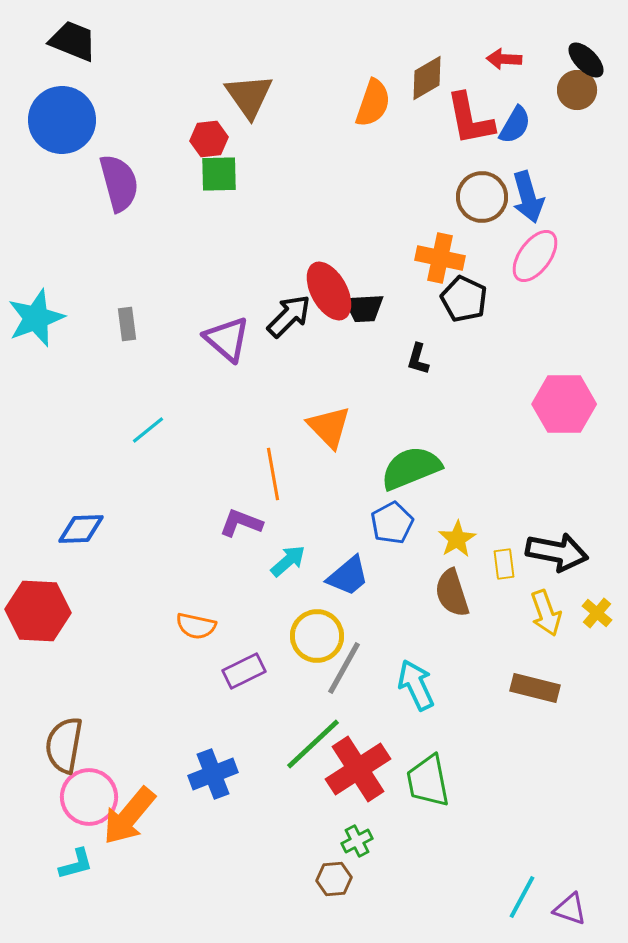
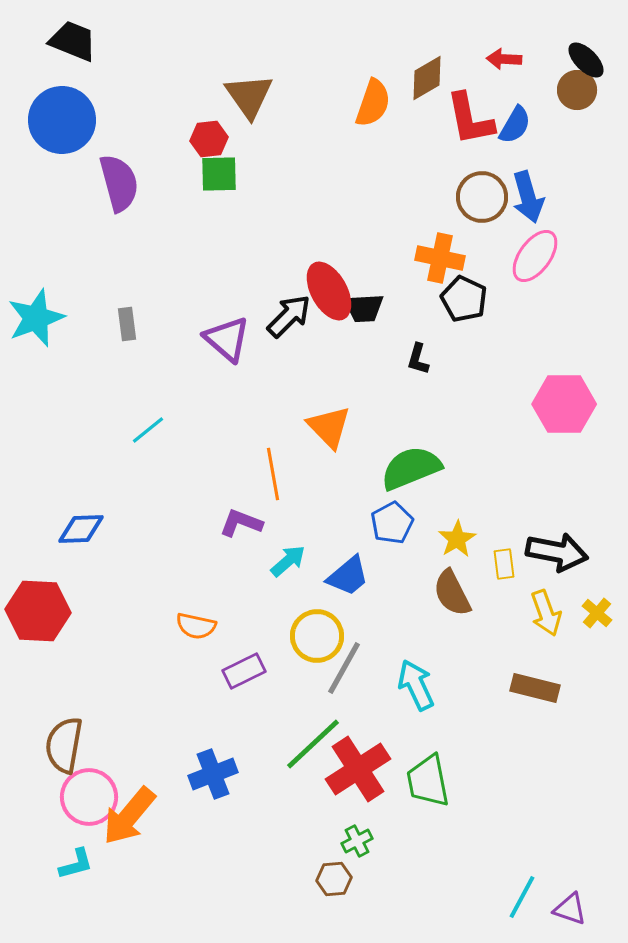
brown semicircle at (452, 593): rotated 9 degrees counterclockwise
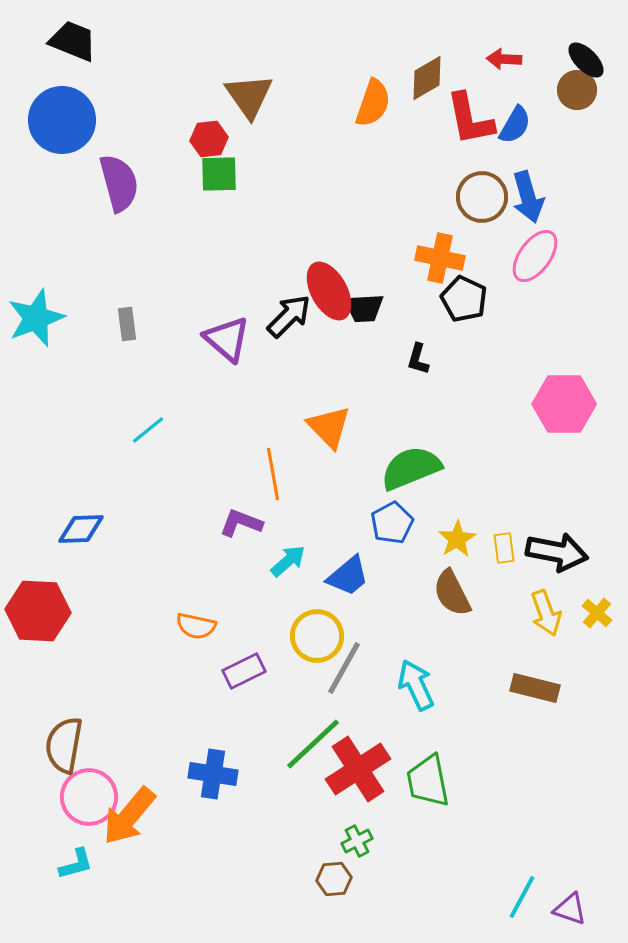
yellow rectangle at (504, 564): moved 16 px up
blue cross at (213, 774): rotated 30 degrees clockwise
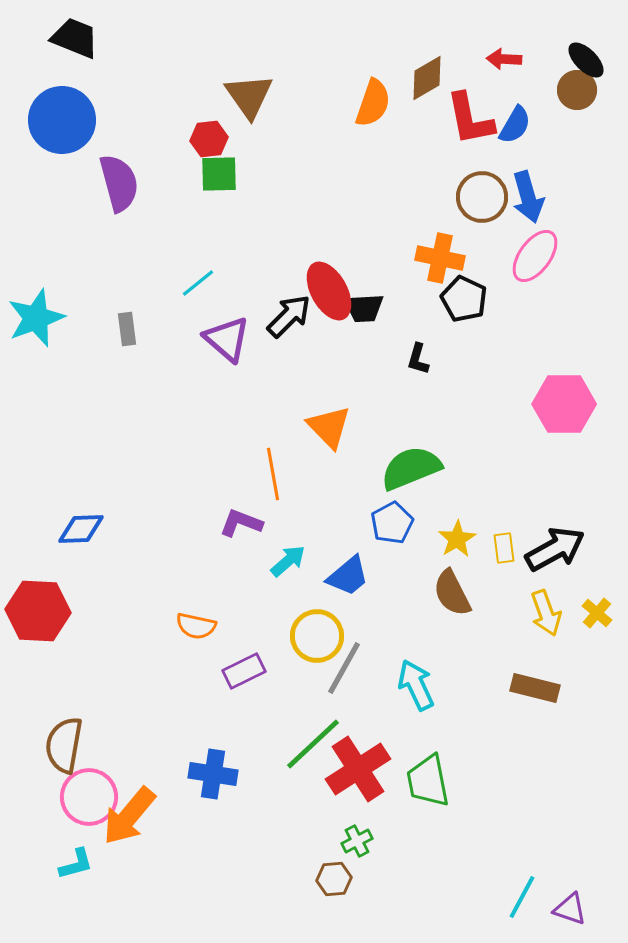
black trapezoid at (73, 41): moved 2 px right, 3 px up
gray rectangle at (127, 324): moved 5 px down
cyan line at (148, 430): moved 50 px right, 147 px up
black arrow at (557, 552): moved 2 px left, 3 px up; rotated 40 degrees counterclockwise
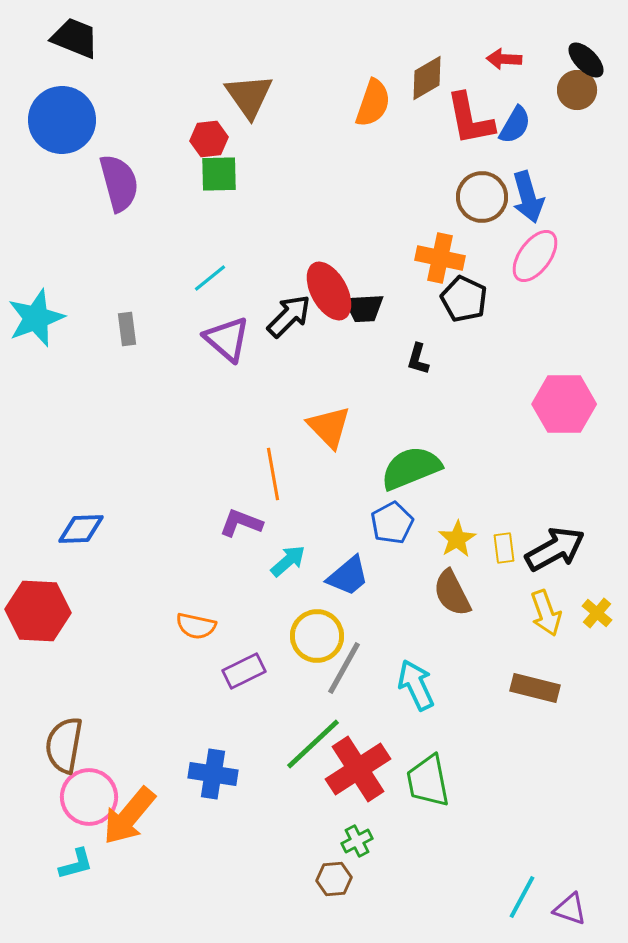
cyan line at (198, 283): moved 12 px right, 5 px up
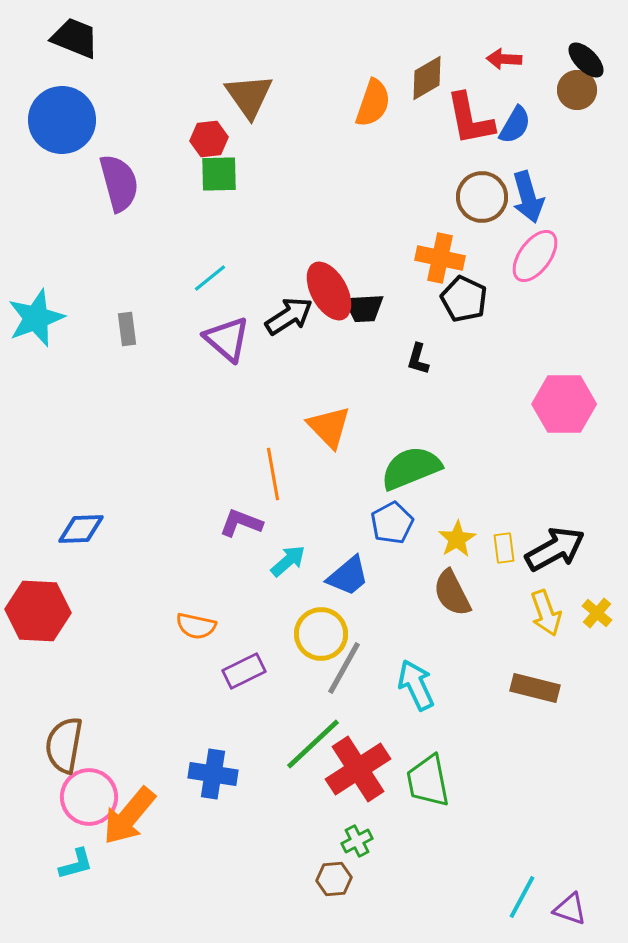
black arrow at (289, 316): rotated 12 degrees clockwise
yellow circle at (317, 636): moved 4 px right, 2 px up
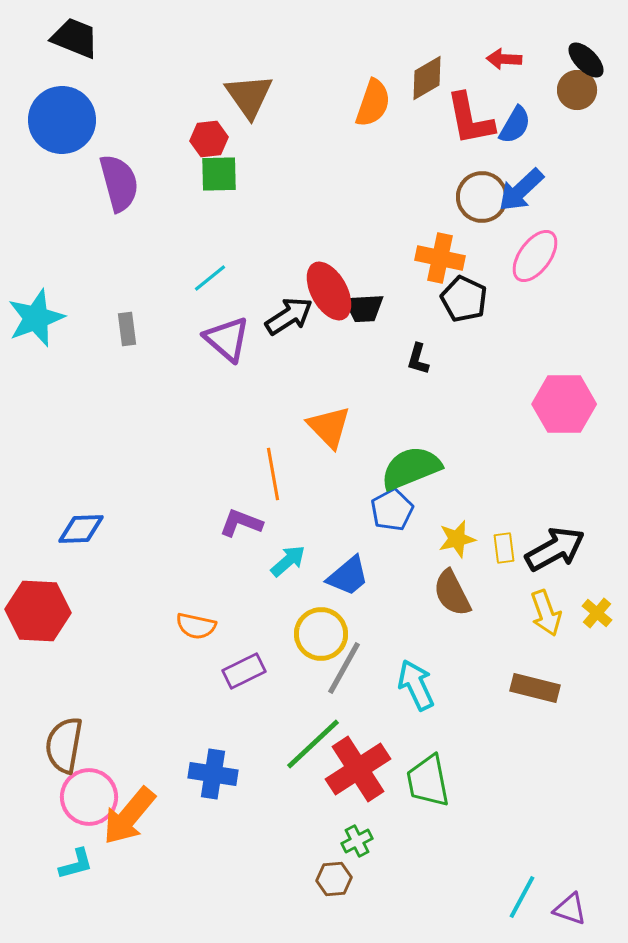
blue arrow at (528, 197): moved 7 px left, 7 px up; rotated 63 degrees clockwise
blue pentagon at (392, 523): moved 13 px up
yellow star at (457, 539): rotated 18 degrees clockwise
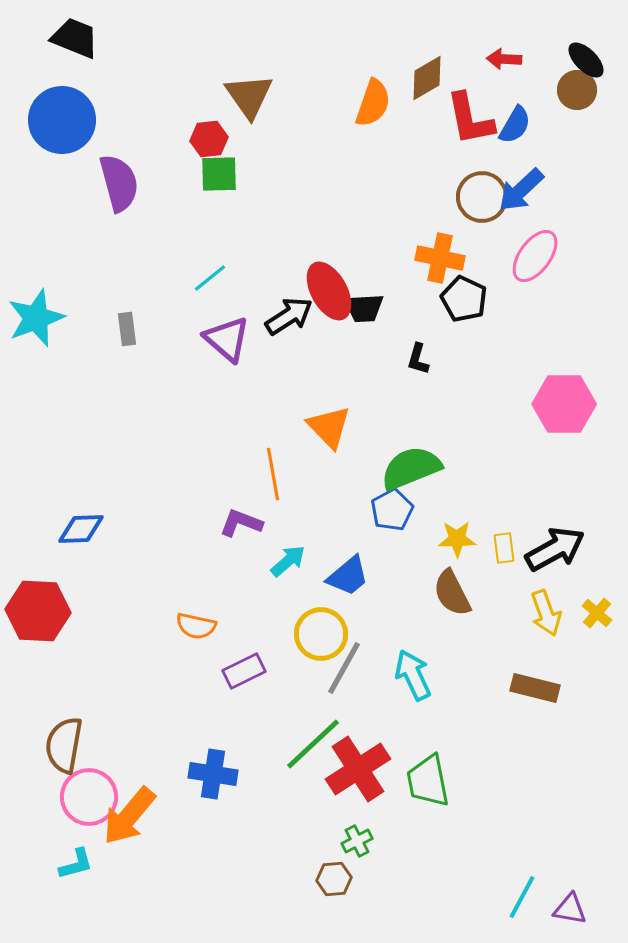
yellow star at (457, 539): rotated 12 degrees clockwise
cyan arrow at (416, 685): moved 3 px left, 10 px up
purple triangle at (570, 909): rotated 9 degrees counterclockwise
